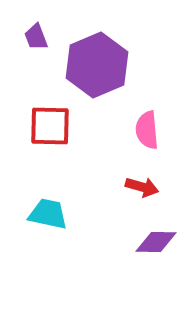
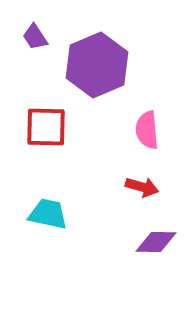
purple trapezoid: moved 1 px left; rotated 12 degrees counterclockwise
red square: moved 4 px left, 1 px down
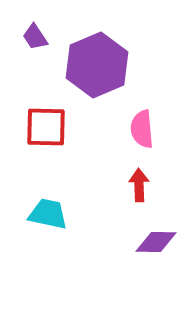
pink semicircle: moved 5 px left, 1 px up
red arrow: moved 3 px left, 2 px up; rotated 108 degrees counterclockwise
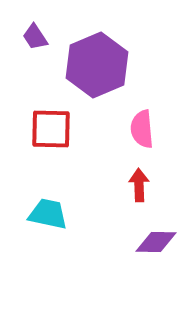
red square: moved 5 px right, 2 px down
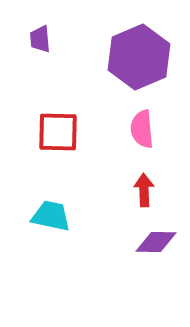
purple trapezoid: moved 5 px right, 2 px down; rotated 28 degrees clockwise
purple hexagon: moved 42 px right, 8 px up
red square: moved 7 px right, 3 px down
red arrow: moved 5 px right, 5 px down
cyan trapezoid: moved 3 px right, 2 px down
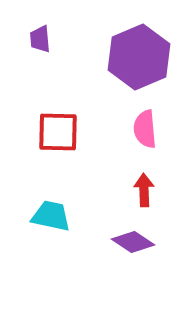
pink semicircle: moved 3 px right
purple diamond: moved 23 px left; rotated 33 degrees clockwise
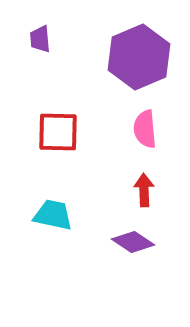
cyan trapezoid: moved 2 px right, 1 px up
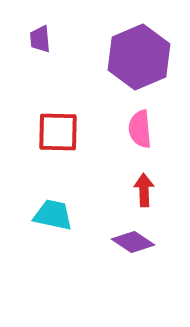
pink semicircle: moved 5 px left
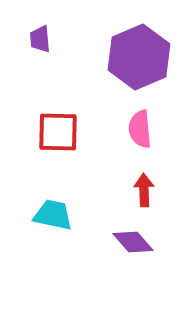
purple diamond: rotated 15 degrees clockwise
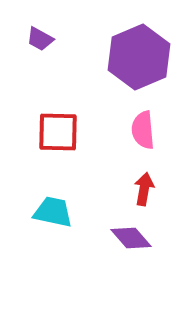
purple trapezoid: rotated 56 degrees counterclockwise
pink semicircle: moved 3 px right, 1 px down
red arrow: moved 1 px up; rotated 12 degrees clockwise
cyan trapezoid: moved 3 px up
purple diamond: moved 2 px left, 4 px up
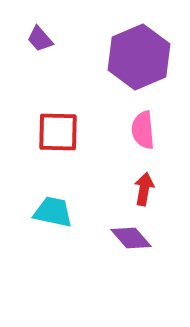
purple trapezoid: rotated 20 degrees clockwise
